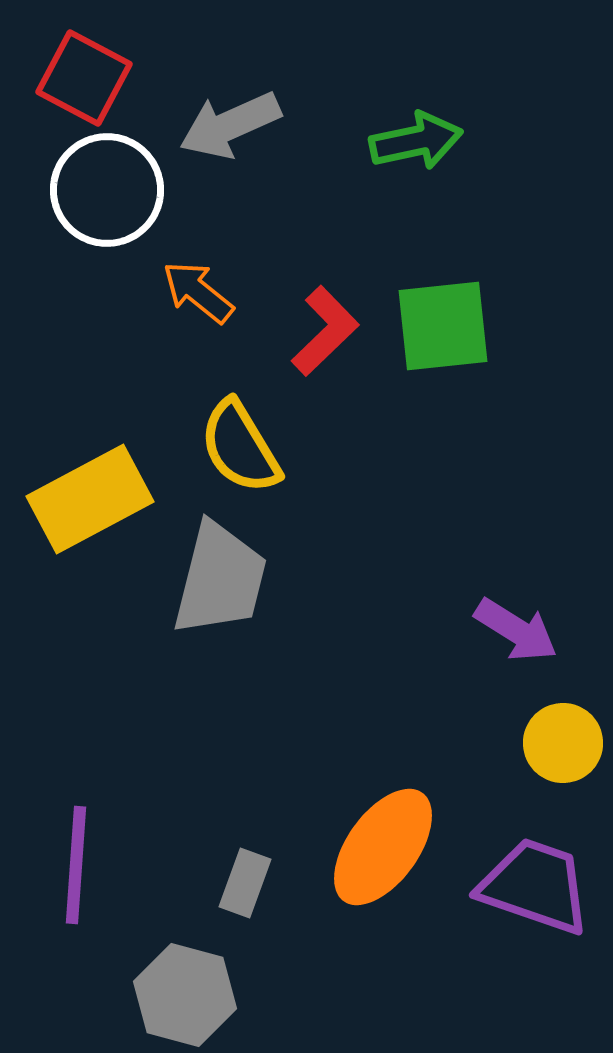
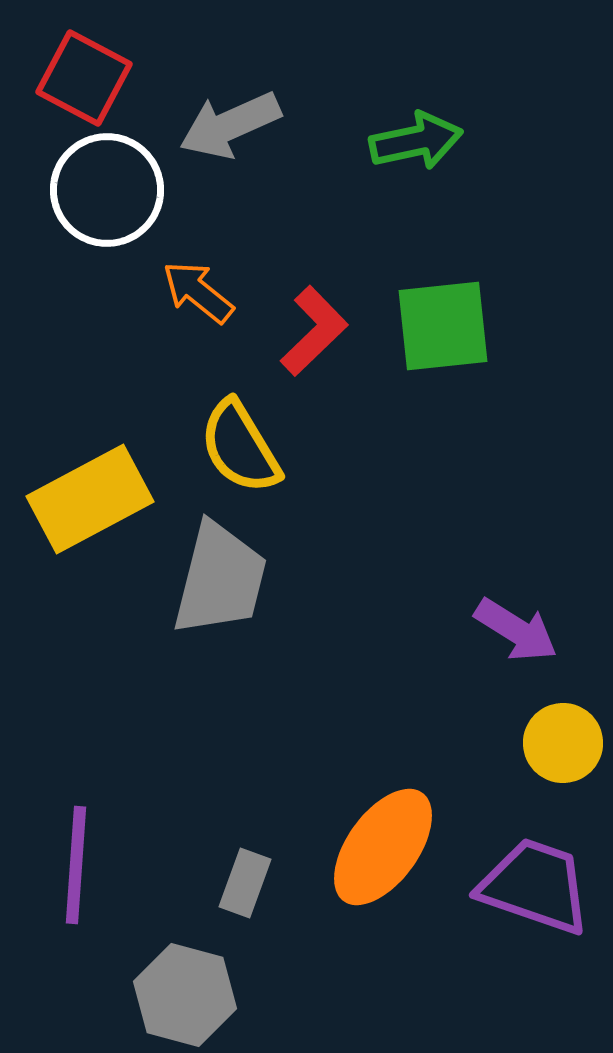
red L-shape: moved 11 px left
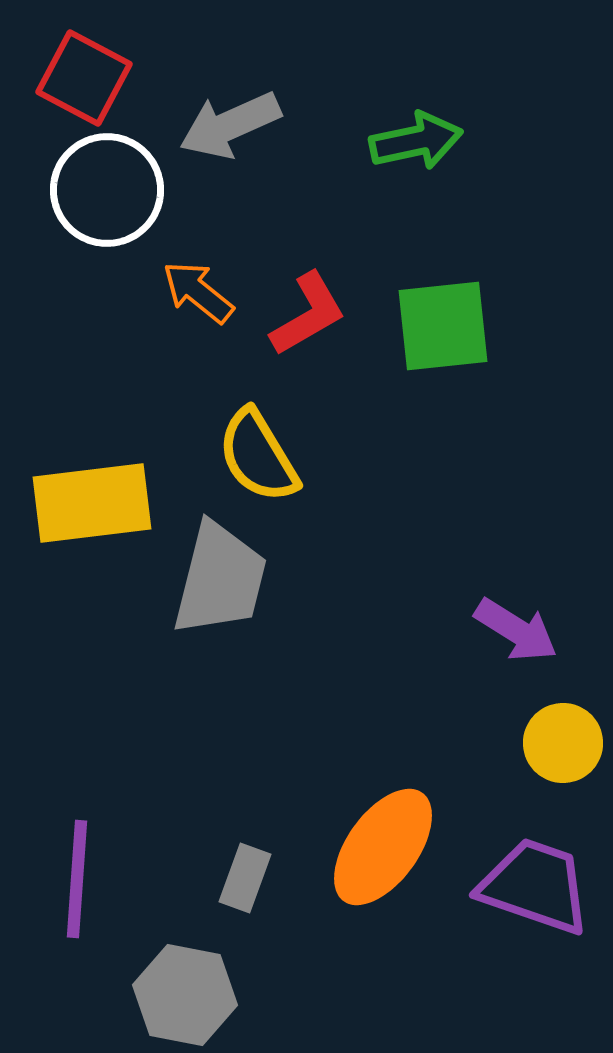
red L-shape: moved 6 px left, 17 px up; rotated 14 degrees clockwise
yellow semicircle: moved 18 px right, 9 px down
yellow rectangle: moved 2 px right, 4 px down; rotated 21 degrees clockwise
purple line: moved 1 px right, 14 px down
gray rectangle: moved 5 px up
gray hexagon: rotated 4 degrees counterclockwise
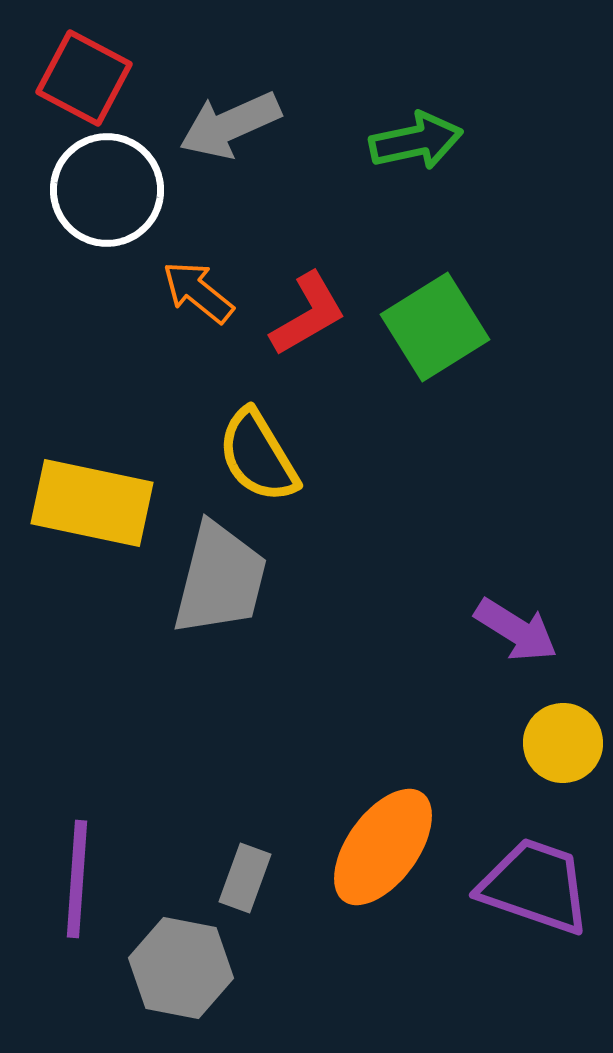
green square: moved 8 px left, 1 px down; rotated 26 degrees counterclockwise
yellow rectangle: rotated 19 degrees clockwise
gray hexagon: moved 4 px left, 27 px up
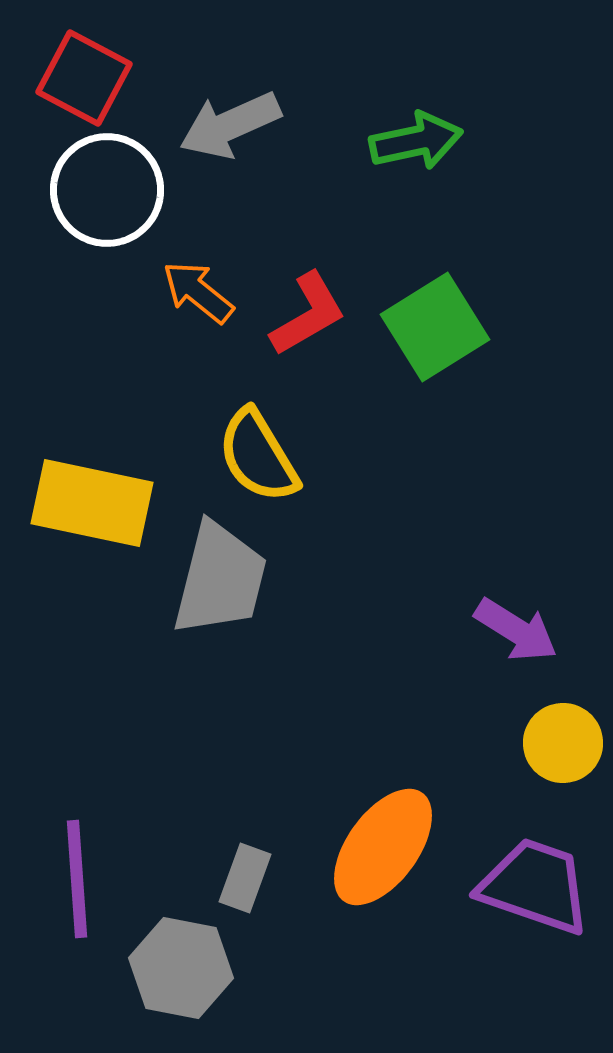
purple line: rotated 8 degrees counterclockwise
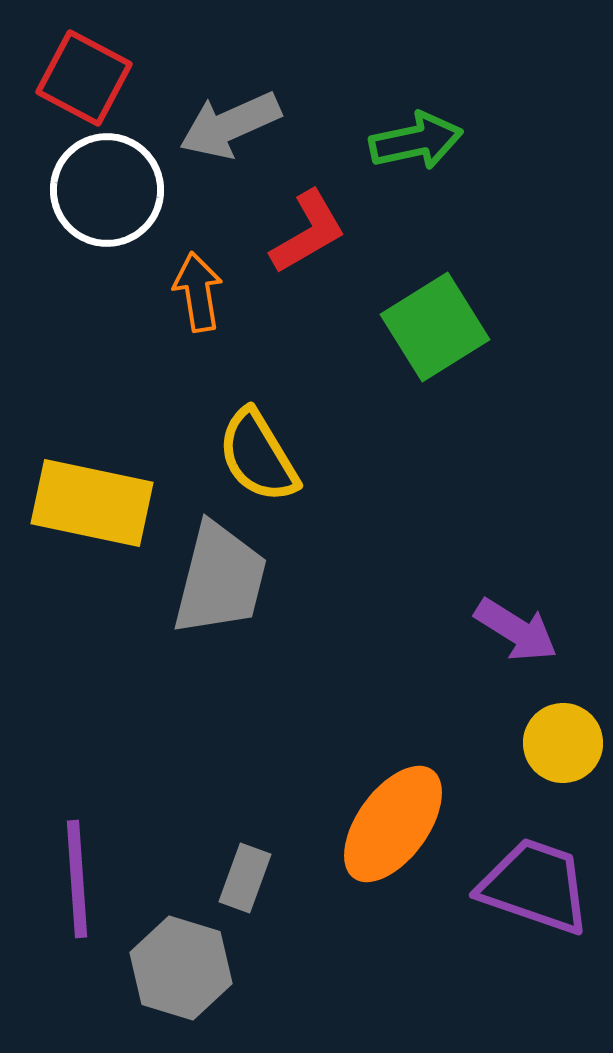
orange arrow: rotated 42 degrees clockwise
red L-shape: moved 82 px up
orange ellipse: moved 10 px right, 23 px up
gray hexagon: rotated 6 degrees clockwise
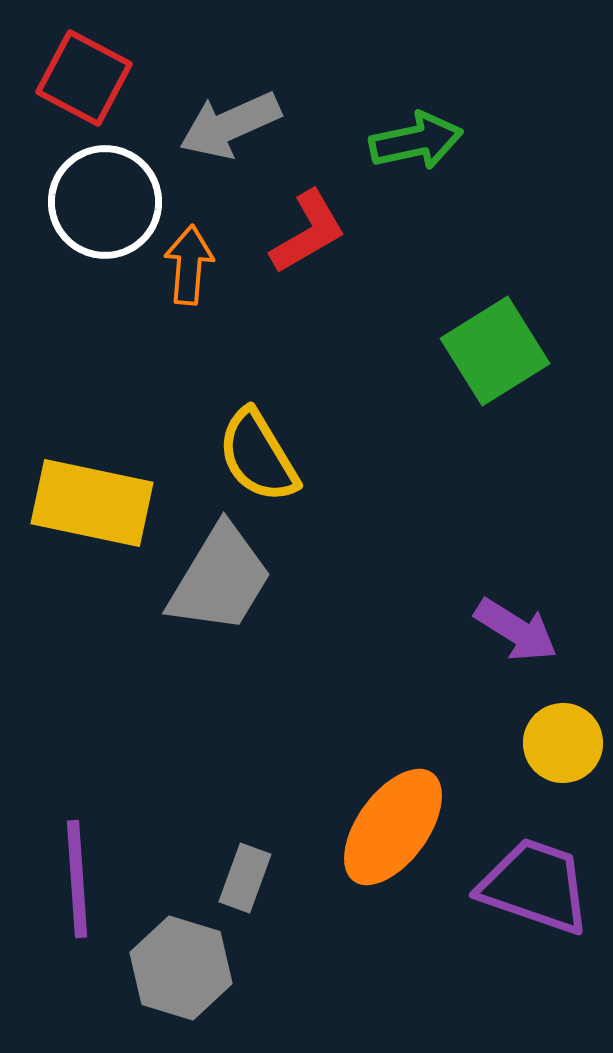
white circle: moved 2 px left, 12 px down
orange arrow: moved 9 px left, 27 px up; rotated 14 degrees clockwise
green square: moved 60 px right, 24 px down
gray trapezoid: rotated 17 degrees clockwise
orange ellipse: moved 3 px down
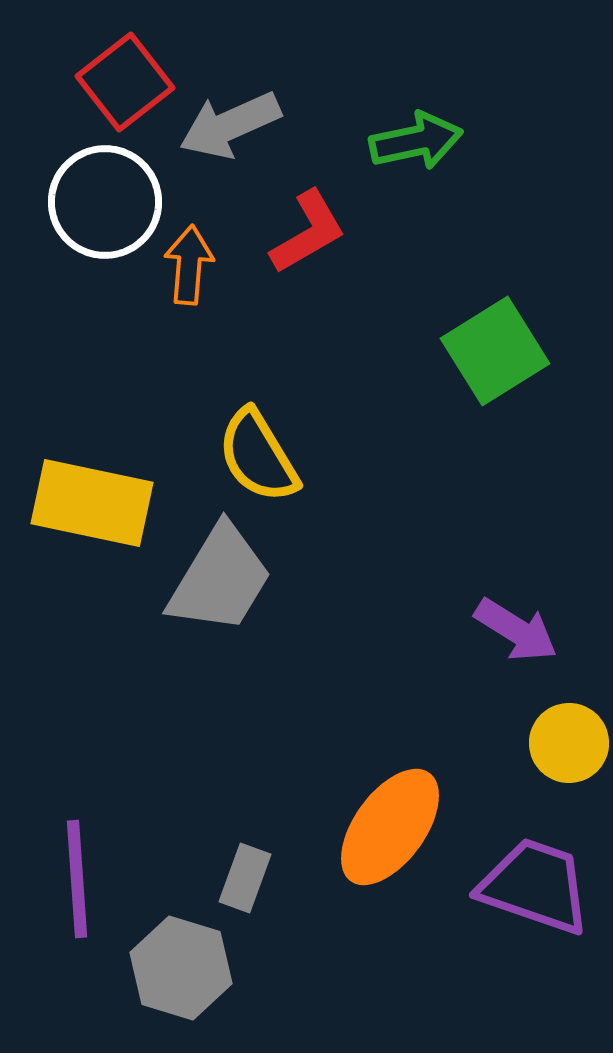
red square: moved 41 px right, 4 px down; rotated 24 degrees clockwise
yellow circle: moved 6 px right
orange ellipse: moved 3 px left
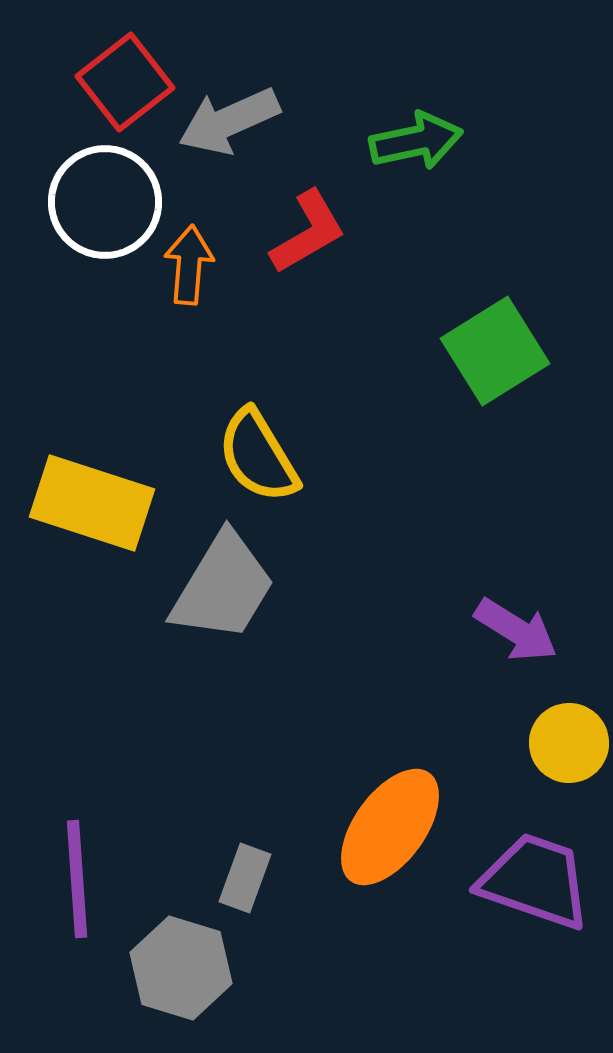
gray arrow: moved 1 px left, 4 px up
yellow rectangle: rotated 6 degrees clockwise
gray trapezoid: moved 3 px right, 8 px down
purple trapezoid: moved 5 px up
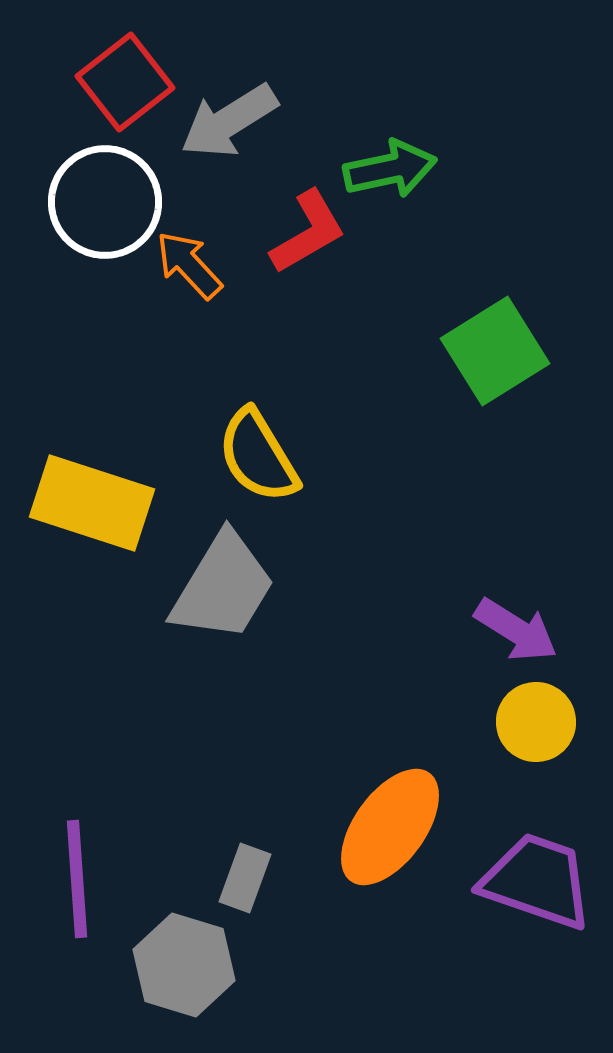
gray arrow: rotated 8 degrees counterclockwise
green arrow: moved 26 px left, 28 px down
orange arrow: rotated 48 degrees counterclockwise
yellow circle: moved 33 px left, 21 px up
purple trapezoid: moved 2 px right
gray hexagon: moved 3 px right, 3 px up
